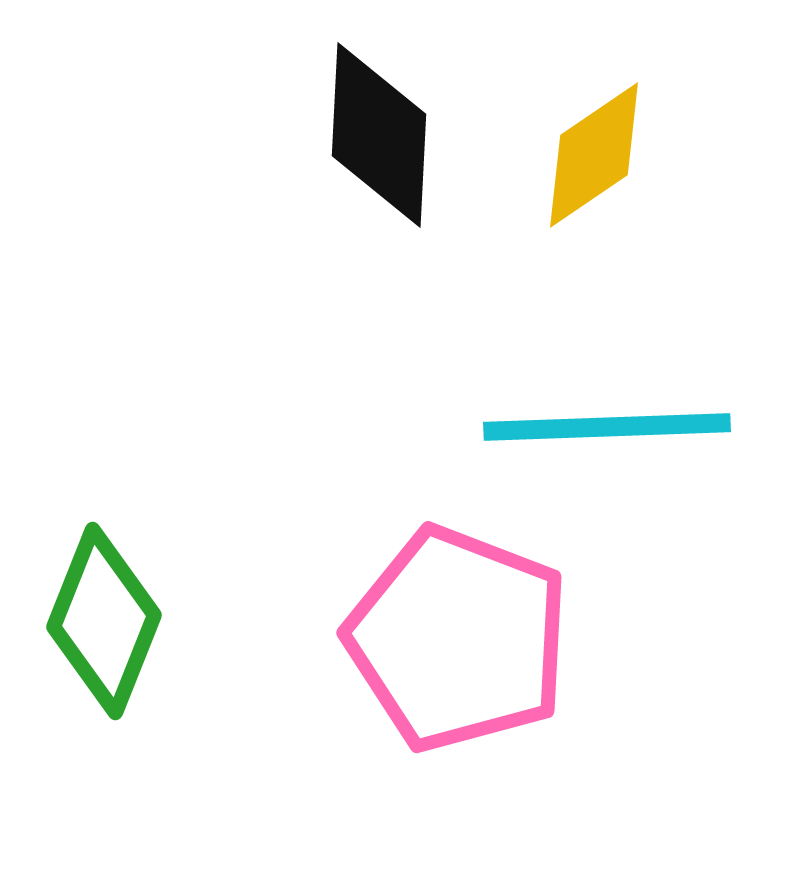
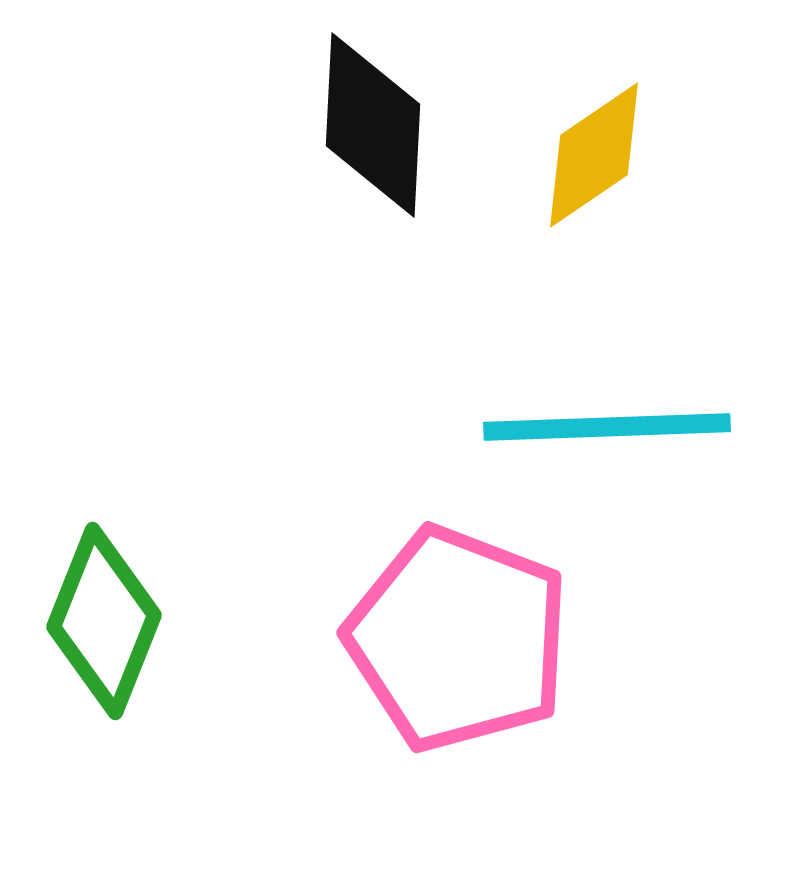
black diamond: moved 6 px left, 10 px up
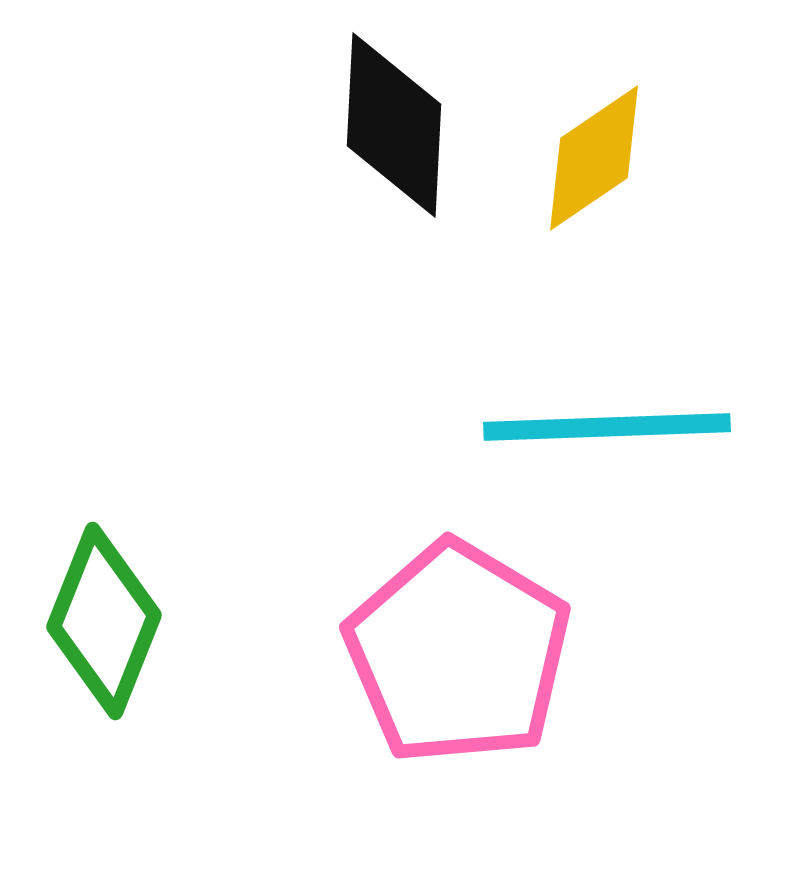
black diamond: moved 21 px right
yellow diamond: moved 3 px down
pink pentagon: moved 14 px down; rotated 10 degrees clockwise
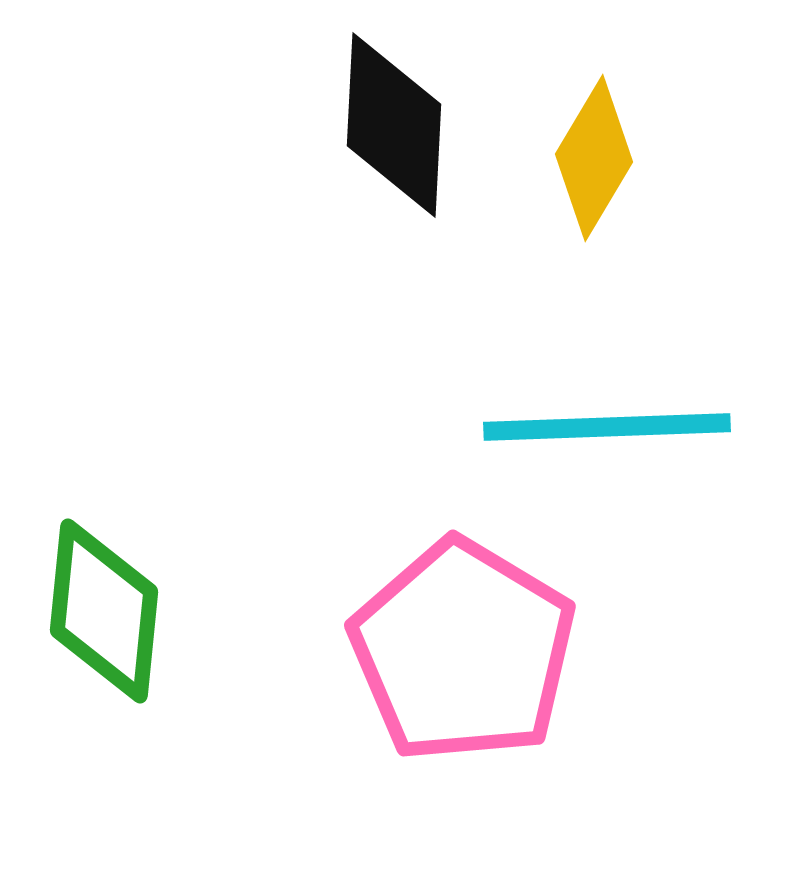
yellow diamond: rotated 25 degrees counterclockwise
green diamond: moved 10 px up; rotated 16 degrees counterclockwise
pink pentagon: moved 5 px right, 2 px up
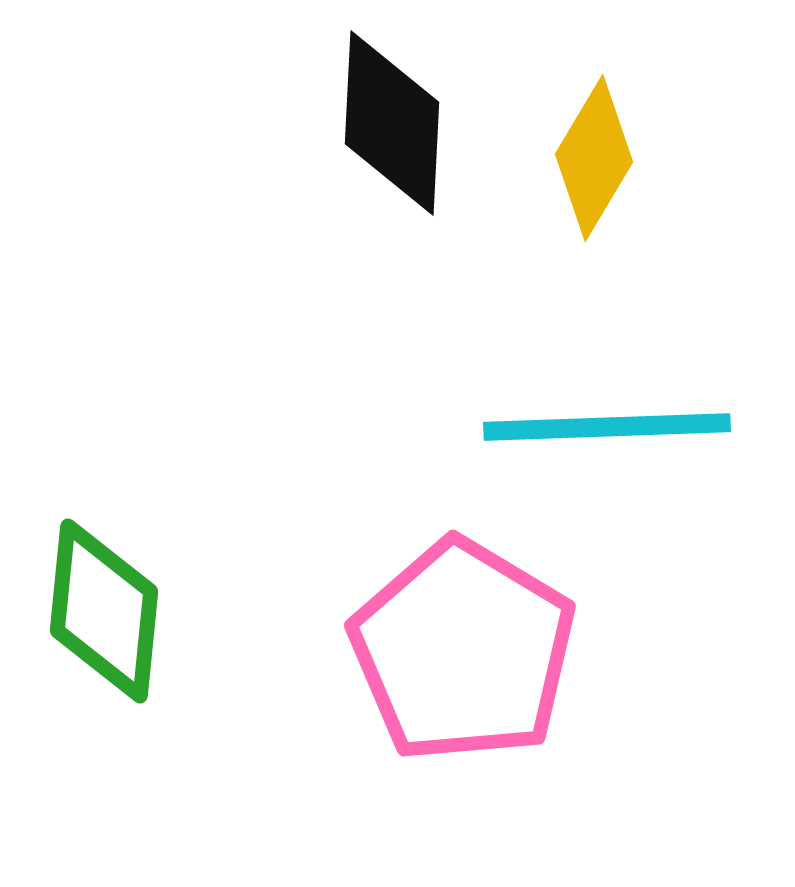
black diamond: moved 2 px left, 2 px up
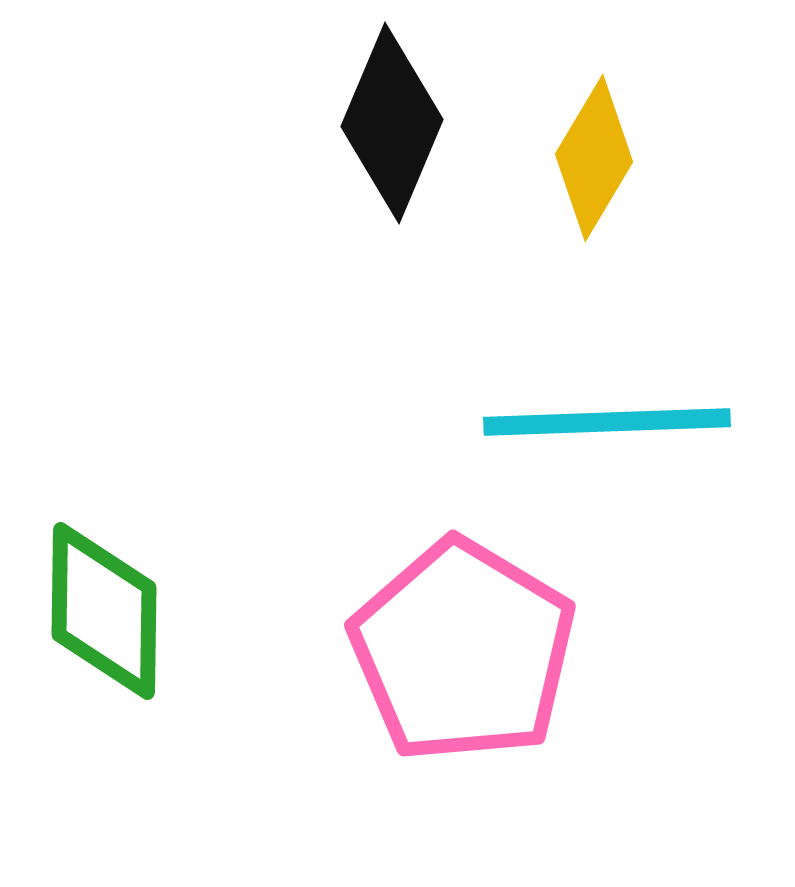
black diamond: rotated 20 degrees clockwise
cyan line: moved 5 px up
green diamond: rotated 5 degrees counterclockwise
